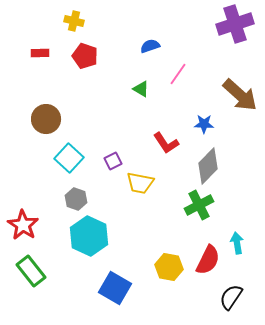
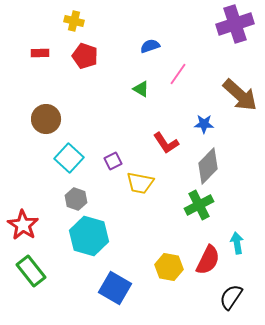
cyan hexagon: rotated 9 degrees counterclockwise
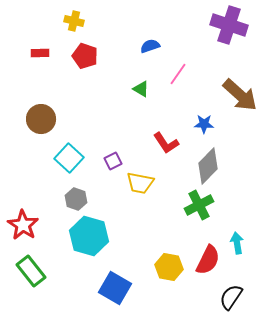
purple cross: moved 6 px left, 1 px down; rotated 36 degrees clockwise
brown circle: moved 5 px left
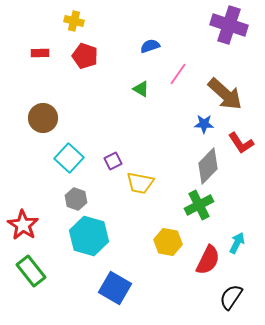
brown arrow: moved 15 px left, 1 px up
brown circle: moved 2 px right, 1 px up
red L-shape: moved 75 px right
cyan arrow: rotated 35 degrees clockwise
yellow hexagon: moved 1 px left, 25 px up
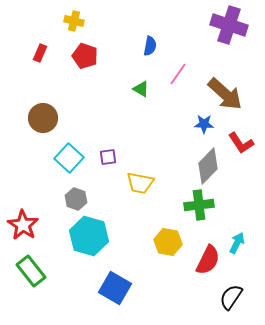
blue semicircle: rotated 120 degrees clockwise
red rectangle: rotated 66 degrees counterclockwise
purple square: moved 5 px left, 4 px up; rotated 18 degrees clockwise
green cross: rotated 20 degrees clockwise
